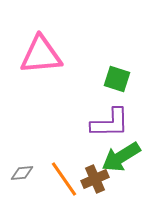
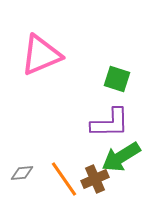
pink triangle: rotated 18 degrees counterclockwise
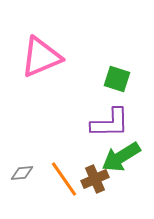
pink triangle: moved 2 px down
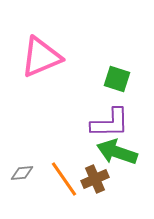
green arrow: moved 4 px left, 5 px up; rotated 51 degrees clockwise
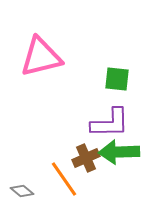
pink triangle: rotated 9 degrees clockwise
green square: rotated 12 degrees counterclockwise
green arrow: moved 2 px right; rotated 21 degrees counterclockwise
gray diamond: moved 18 px down; rotated 45 degrees clockwise
brown cross: moved 9 px left, 21 px up
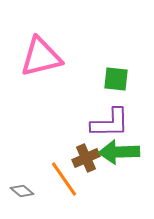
green square: moved 1 px left
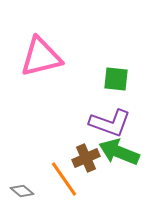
purple L-shape: rotated 21 degrees clockwise
green arrow: rotated 24 degrees clockwise
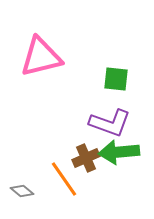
green arrow: rotated 27 degrees counterclockwise
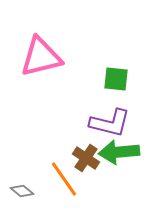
purple L-shape: rotated 6 degrees counterclockwise
brown cross: rotated 32 degrees counterclockwise
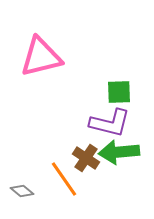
green square: moved 3 px right, 13 px down; rotated 8 degrees counterclockwise
